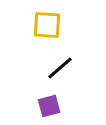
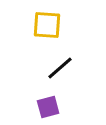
purple square: moved 1 px left, 1 px down
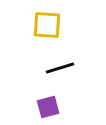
black line: rotated 24 degrees clockwise
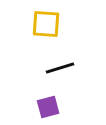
yellow square: moved 1 px left, 1 px up
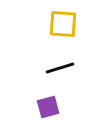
yellow square: moved 17 px right
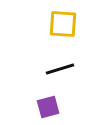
black line: moved 1 px down
